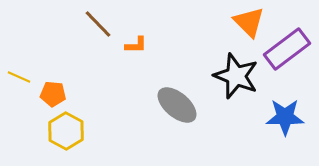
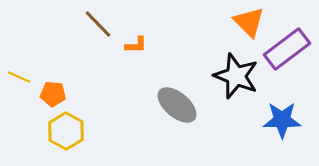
blue star: moved 3 px left, 3 px down
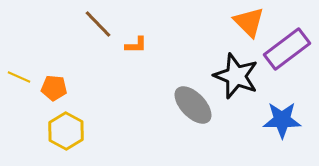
orange pentagon: moved 1 px right, 6 px up
gray ellipse: moved 16 px right; rotated 6 degrees clockwise
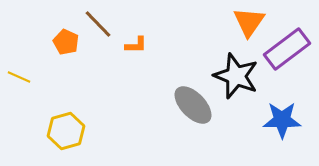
orange triangle: rotated 20 degrees clockwise
orange pentagon: moved 12 px right, 46 px up; rotated 20 degrees clockwise
yellow hexagon: rotated 15 degrees clockwise
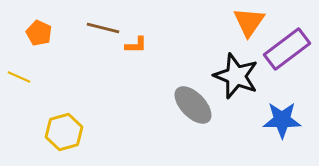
brown line: moved 5 px right, 4 px down; rotated 32 degrees counterclockwise
orange pentagon: moved 27 px left, 9 px up
yellow hexagon: moved 2 px left, 1 px down
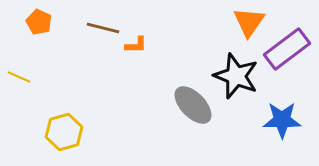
orange pentagon: moved 11 px up
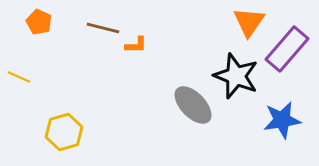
purple rectangle: rotated 12 degrees counterclockwise
blue star: rotated 9 degrees counterclockwise
